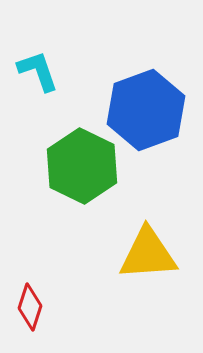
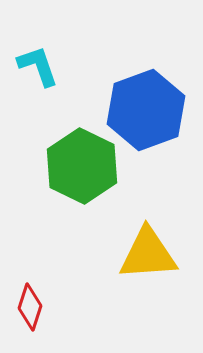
cyan L-shape: moved 5 px up
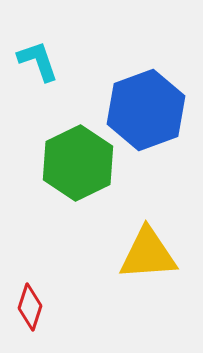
cyan L-shape: moved 5 px up
green hexagon: moved 4 px left, 3 px up; rotated 8 degrees clockwise
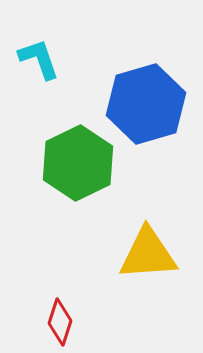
cyan L-shape: moved 1 px right, 2 px up
blue hexagon: moved 6 px up; rotated 4 degrees clockwise
red diamond: moved 30 px right, 15 px down
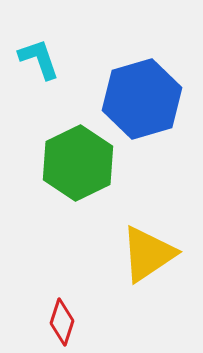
blue hexagon: moved 4 px left, 5 px up
yellow triangle: rotated 30 degrees counterclockwise
red diamond: moved 2 px right
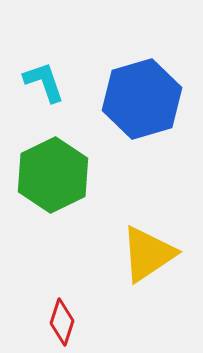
cyan L-shape: moved 5 px right, 23 px down
green hexagon: moved 25 px left, 12 px down
